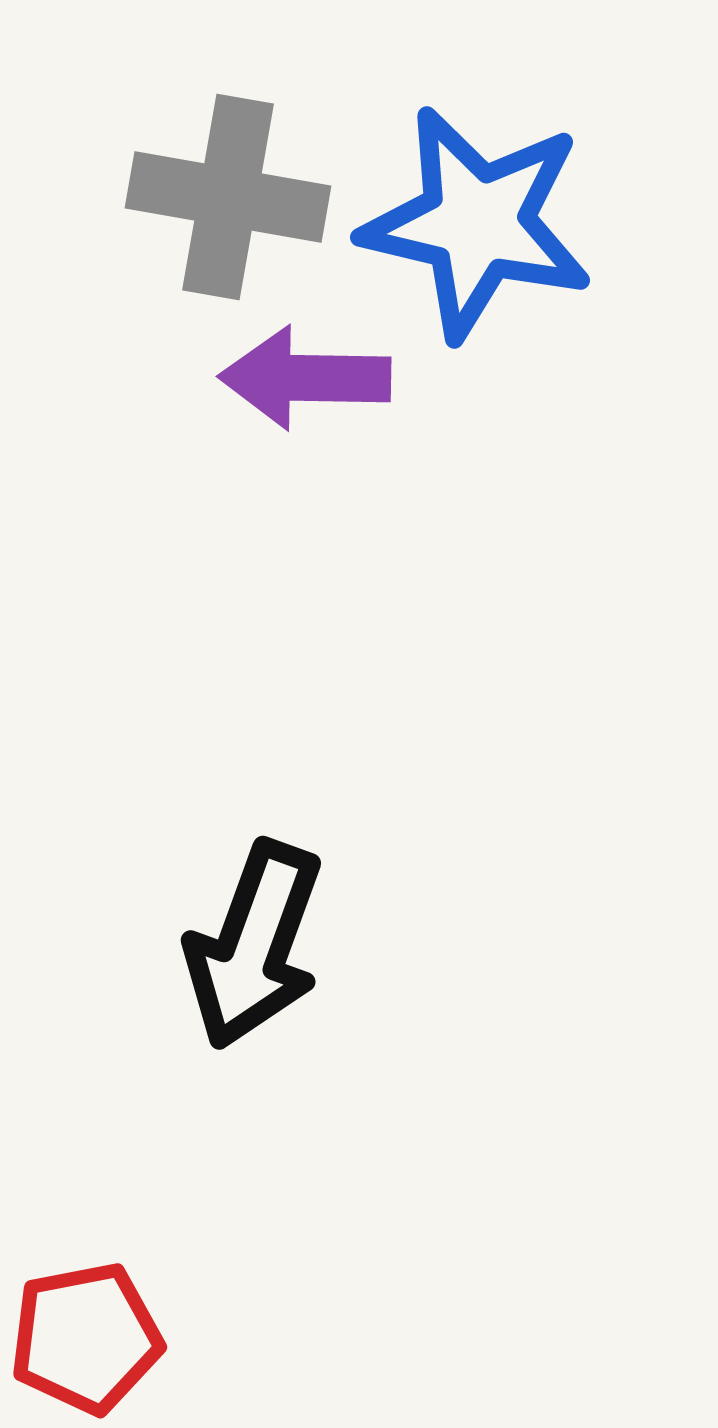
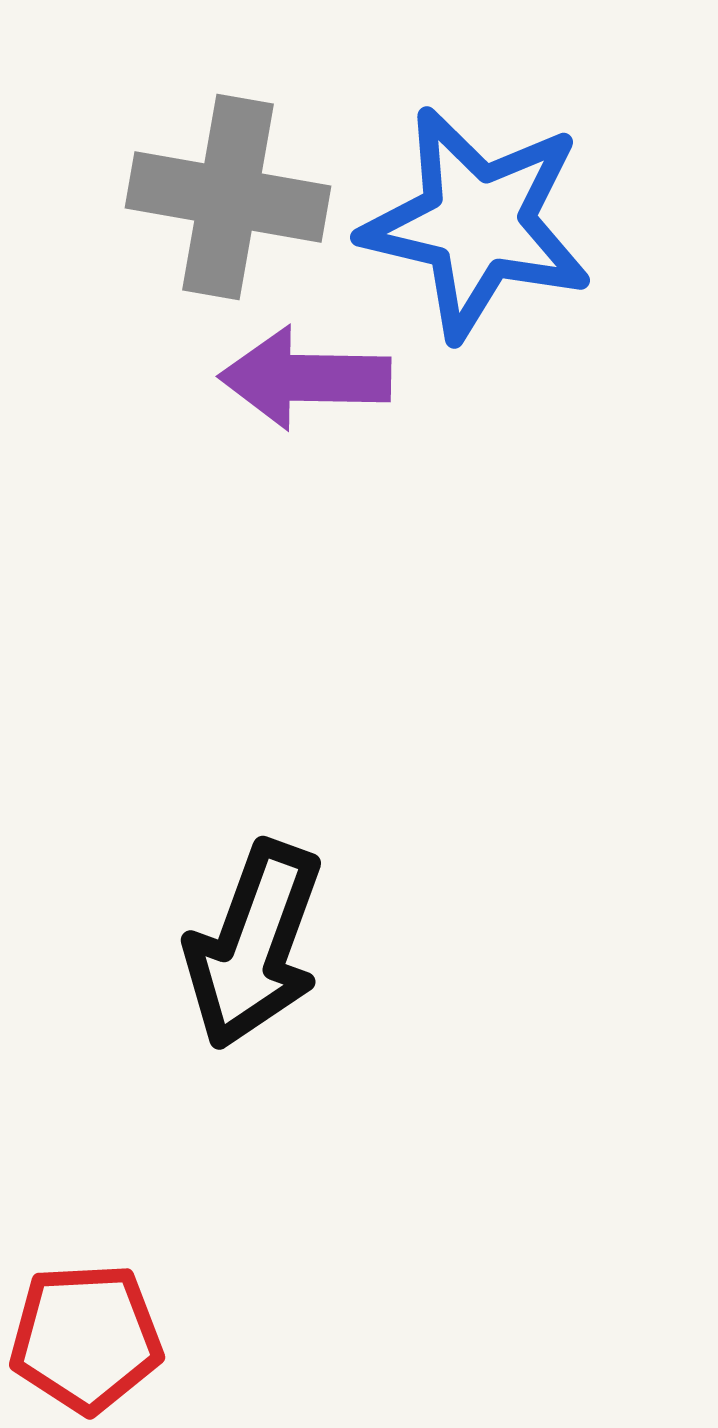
red pentagon: rotated 8 degrees clockwise
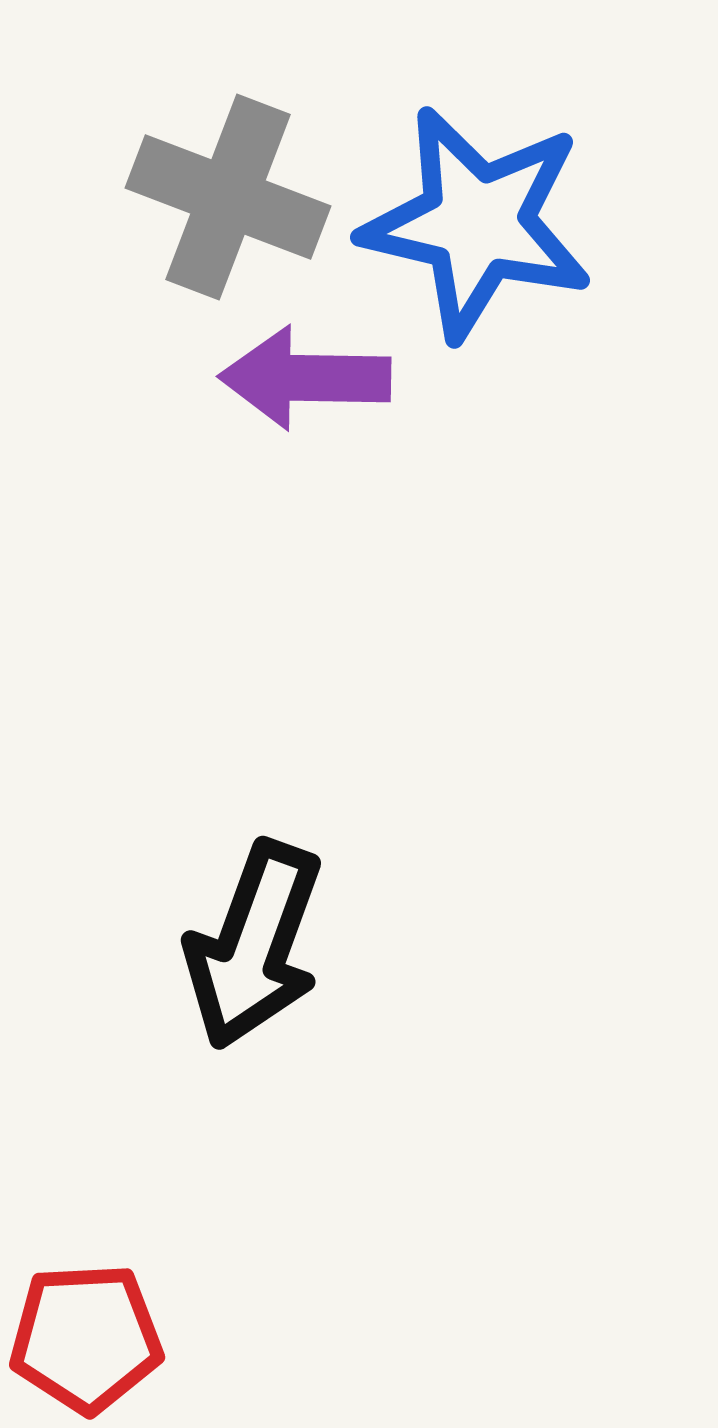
gray cross: rotated 11 degrees clockwise
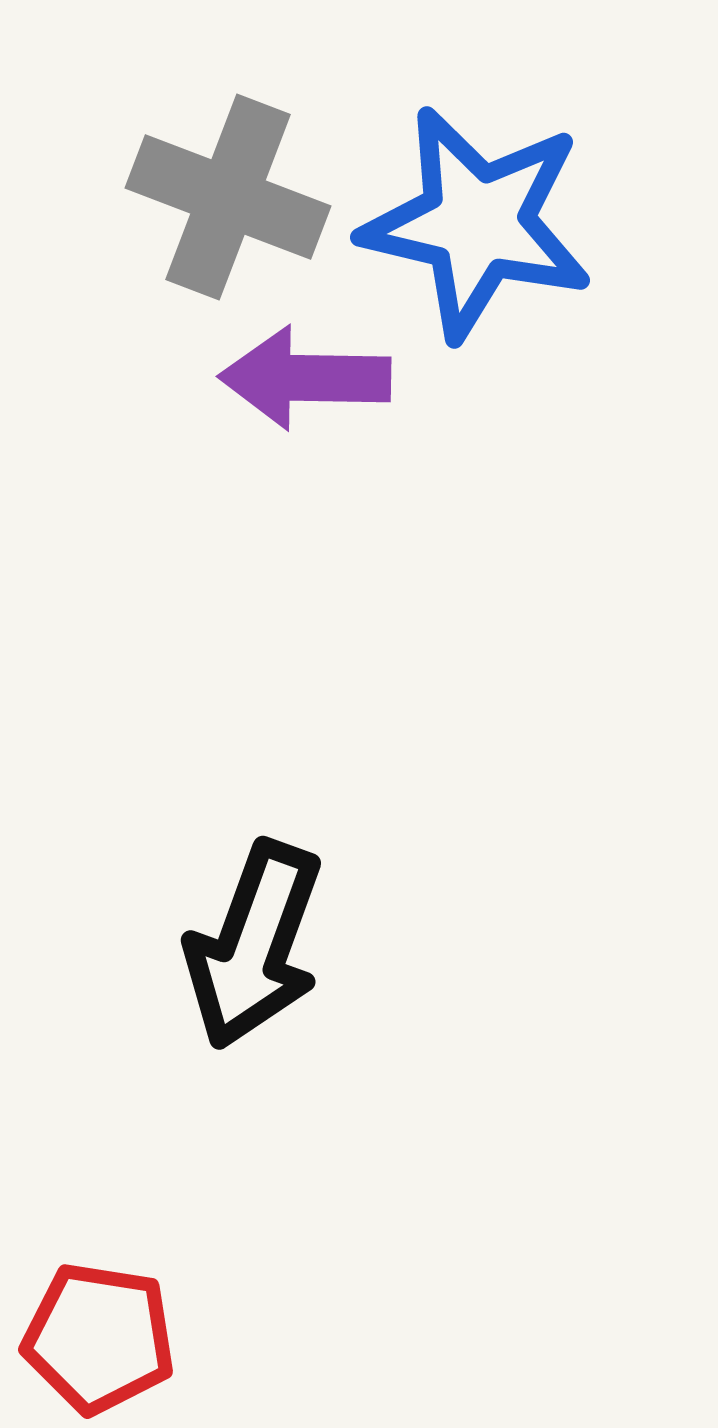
red pentagon: moved 13 px right; rotated 12 degrees clockwise
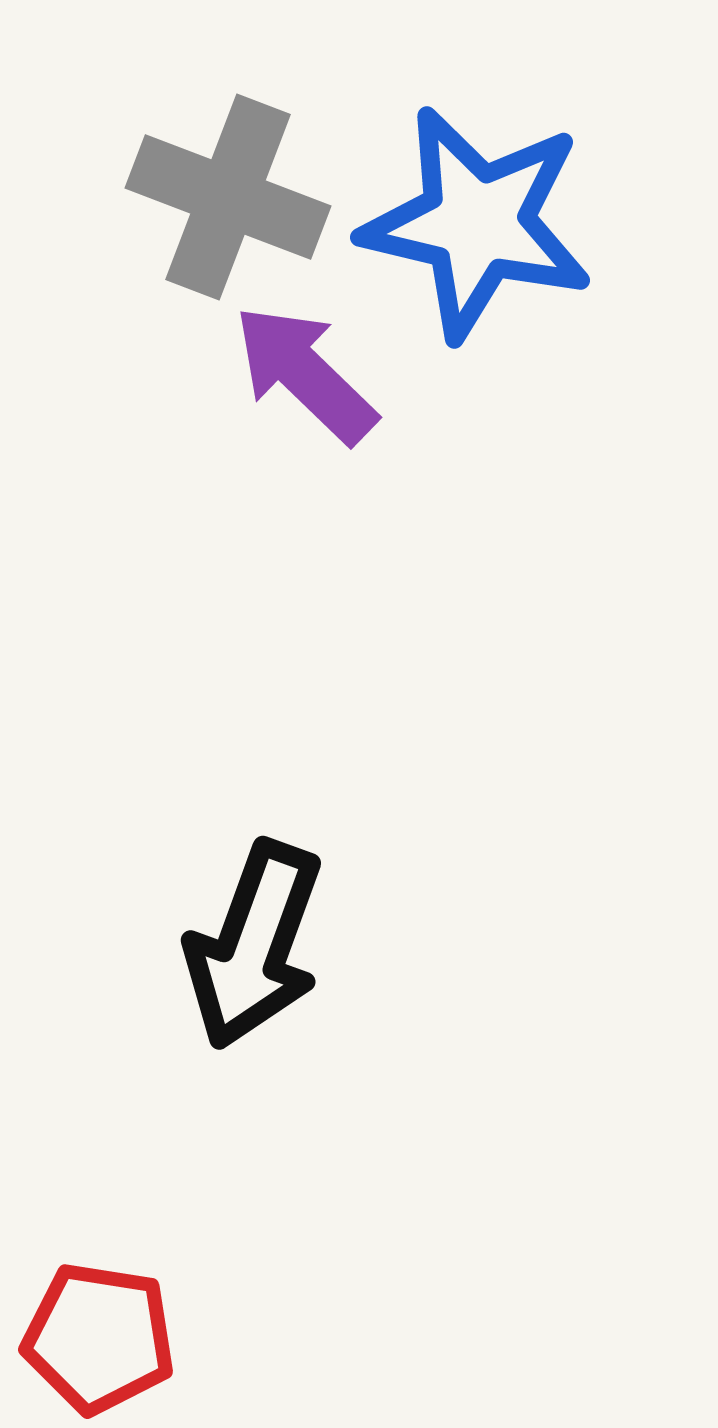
purple arrow: moved 4 px up; rotated 43 degrees clockwise
